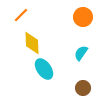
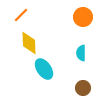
yellow diamond: moved 3 px left
cyan semicircle: rotated 35 degrees counterclockwise
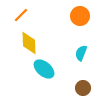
orange circle: moved 3 px left, 1 px up
cyan semicircle: rotated 21 degrees clockwise
cyan ellipse: rotated 15 degrees counterclockwise
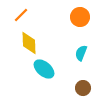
orange circle: moved 1 px down
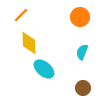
cyan semicircle: moved 1 px right, 1 px up
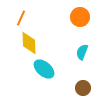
orange line: moved 3 px down; rotated 21 degrees counterclockwise
